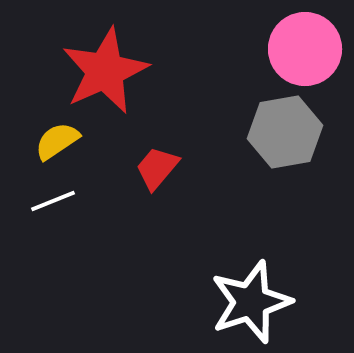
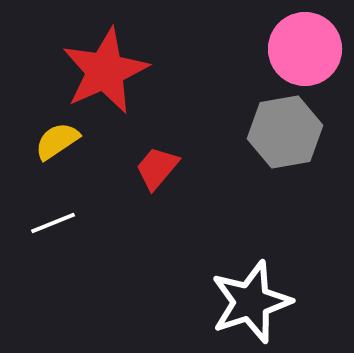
white line: moved 22 px down
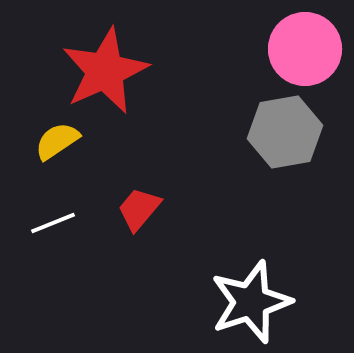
red trapezoid: moved 18 px left, 41 px down
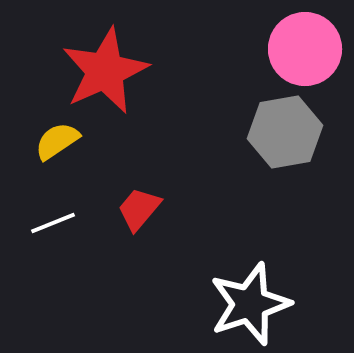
white star: moved 1 px left, 2 px down
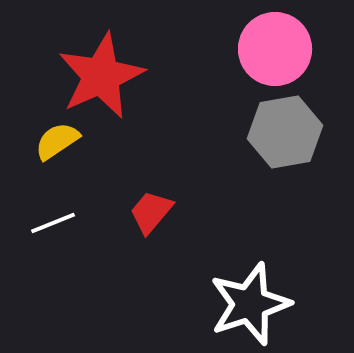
pink circle: moved 30 px left
red star: moved 4 px left, 5 px down
red trapezoid: moved 12 px right, 3 px down
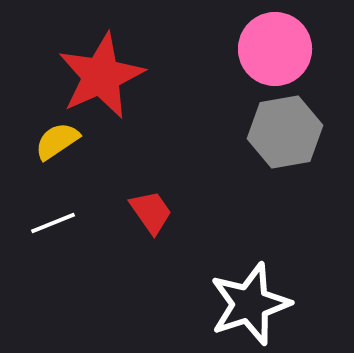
red trapezoid: rotated 105 degrees clockwise
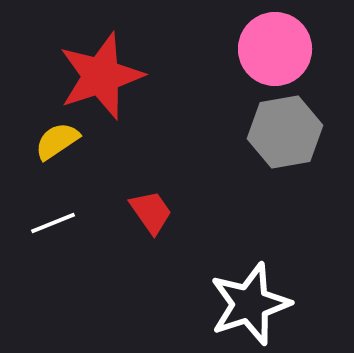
red star: rotated 6 degrees clockwise
